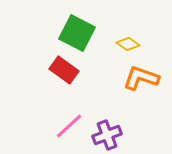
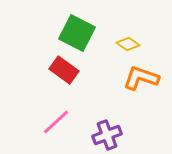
pink line: moved 13 px left, 4 px up
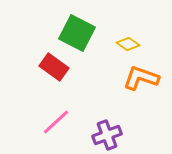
red rectangle: moved 10 px left, 3 px up
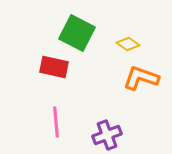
red rectangle: rotated 24 degrees counterclockwise
pink line: rotated 52 degrees counterclockwise
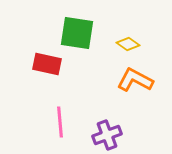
green square: rotated 18 degrees counterclockwise
red rectangle: moved 7 px left, 3 px up
orange L-shape: moved 6 px left, 2 px down; rotated 9 degrees clockwise
pink line: moved 4 px right
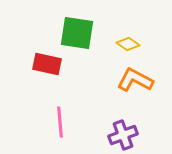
purple cross: moved 16 px right
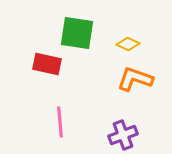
yellow diamond: rotated 10 degrees counterclockwise
orange L-shape: moved 1 px up; rotated 9 degrees counterclockwise
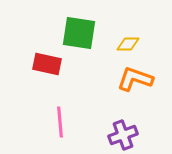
green square: moved 2 px right
yellow diamond: rotated 25 degrees counterclockwise
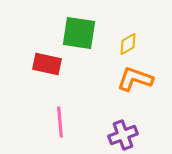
yellow diamond: rotated 30 degrees counterclockwise
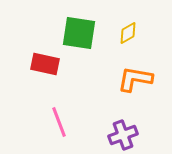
yellow diamond: moved 11 px up
red rectangle: moved 2 px left
orange L-shape: rotated 9 degrees counterclockwise
pink line: moved 1 px left; rotated 16 degrees counterclockwise
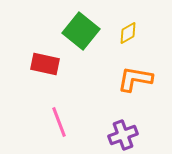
green square: moved 2 px right, 2 px up; rotated 30 degrees clockwise
